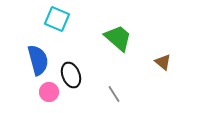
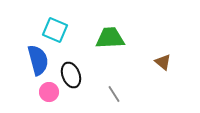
cyan square: moved 2 px left, 11 px down
green trapezoid: moved 8 px left; rotated 44 degrees counterclockwise
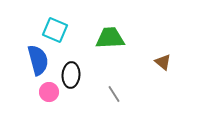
black ellipse: rotated 25 degrees clockwise
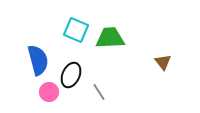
cyan square: moved 21 px right
brown triangle: rotated 12 degrees clockwise
black ellipse: rotated 20 degrees clockwise
gray line: moved 15 px left, 2 px up
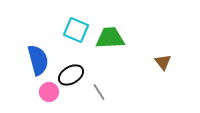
black ellipse: rotated 35 degrees clockwise
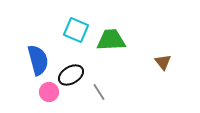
green trapezoid: moved 1 px right, 2 px down
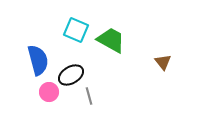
green trapezoid: rotated 32 degrees clockwise
gray line: moved 10 px left, 4 px down; rotated 18 degrees clockwise
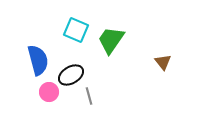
green trapezoid: rotated 84 degrees counterclockwise
